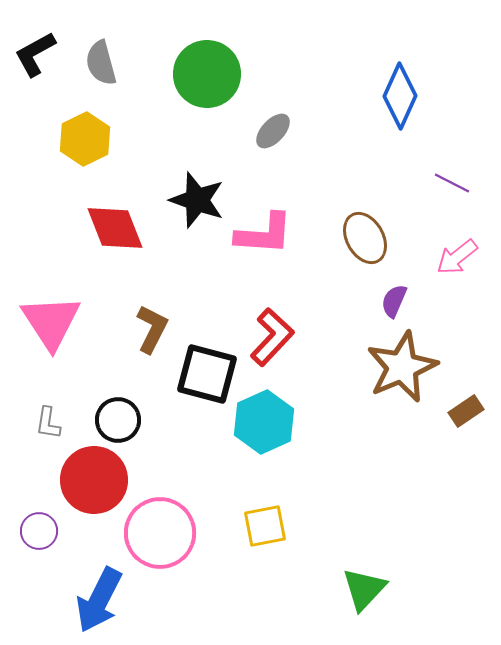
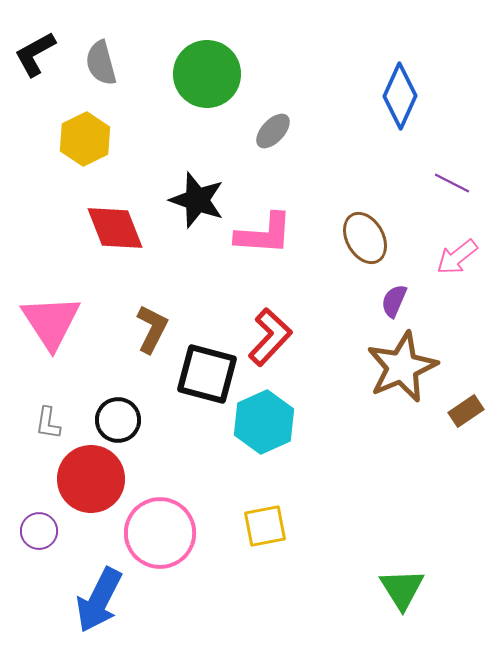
red L-shape: moved 2 px left
red circle: moved 3 px left, 1 px up
green triangle: moved 38 px right; rotated 15 degrees counterclockwise
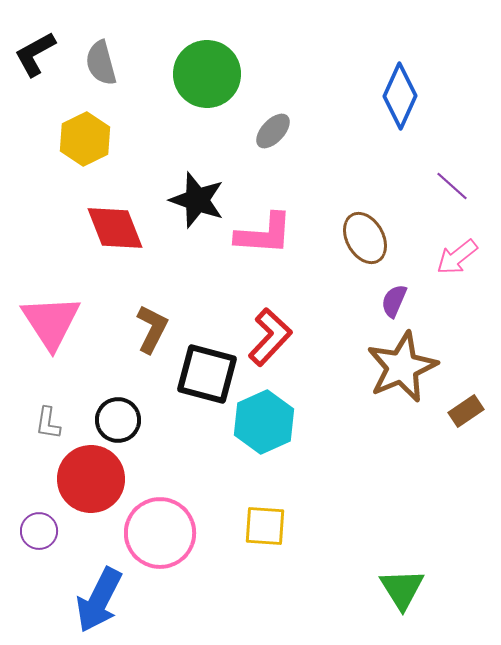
purple line: moved 3 px down; rotated 15 degrees clockwise
yellow square: rotated 15 degrees clockwise
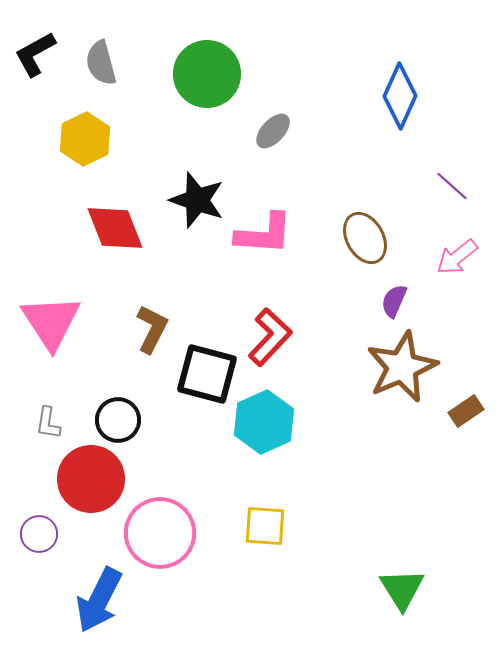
purple circle: moved 3 px down
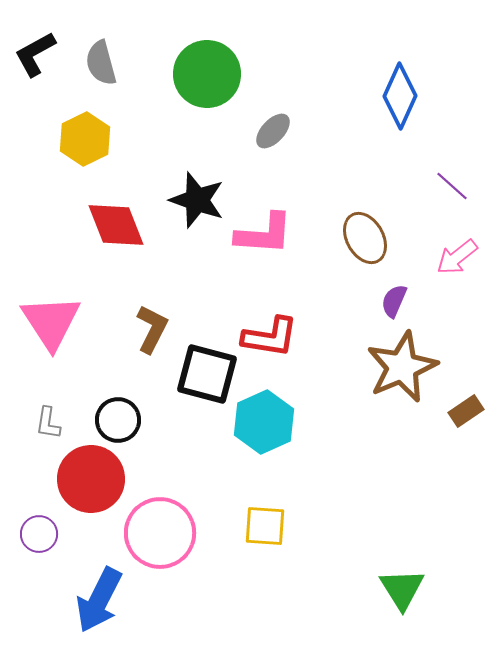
red diamond: moved 1 px right, 3 px up
red L-shape: rotated 56 degrees clockwise
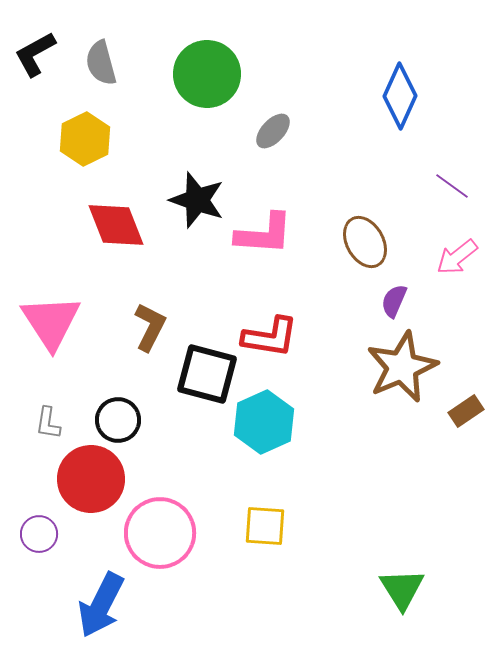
purple line: rotated 6 degrees counterclockwise
brown ellipse: moved 4 px down
brown L-shape: moved 2 px left, 2 px up
blue arrow: moved 2 px right, 5 px down
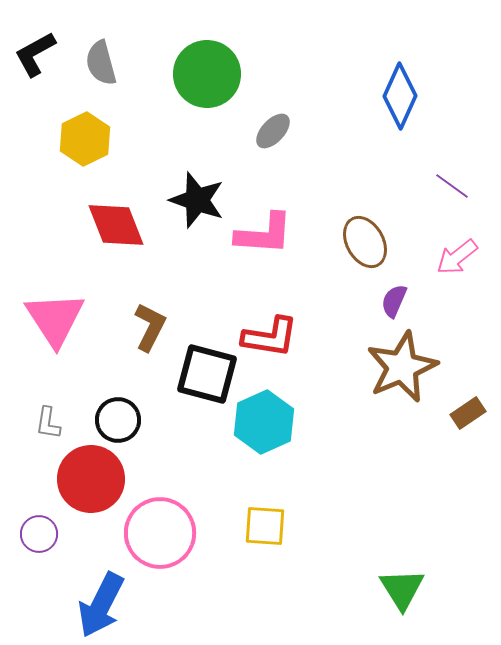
pink triangle: moved 4 px right, 3 px up
brown rectangle: moved 2 px right, 2 px down
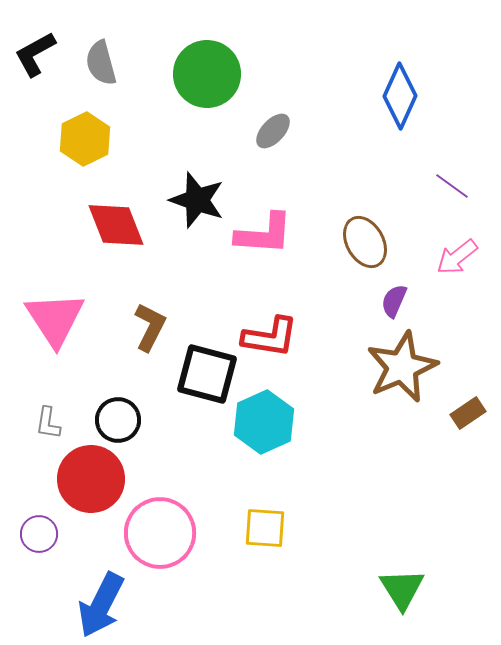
yellow square: moved 2 px down
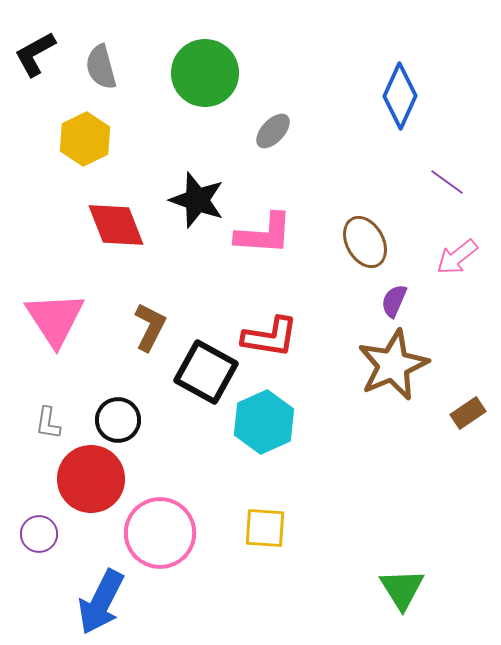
gray semicircle: moved 4 px down
green circle: moved 2 px left, 1 px up
purple line: moved 5 px left, 4 px up
brown star: moved 9 px left, 2 px up
black square: moved 1 px left, 2 px up; rotated 14 degrees clockwise
blue arrow: moved 3 px up
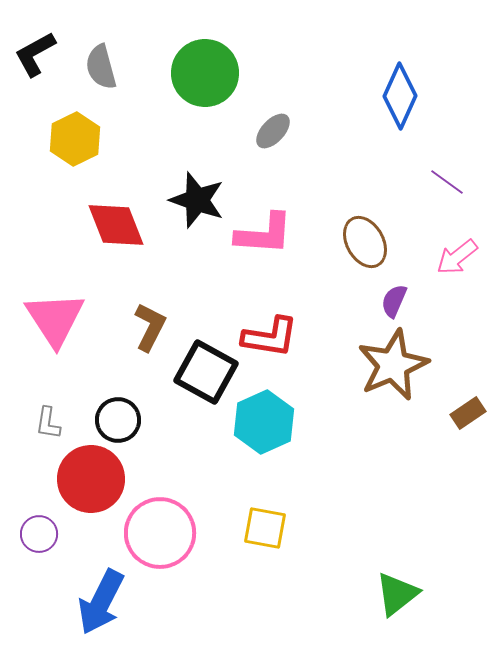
yellow hexagon: moved 10 px left
yellow square: rotated 6 degrees clockwise
green triangle: moved 5 px left, 5 px down; rotated 24 degrees clockwise
